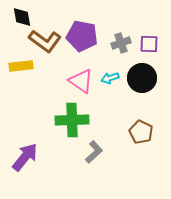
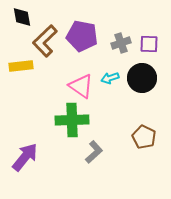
brown L-shape: rotated 100 degrees clockwise
pink triangle: moved 5 px down
brown pentagon: moved 3 px right, 5 px down
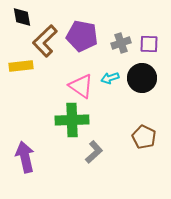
purple arrow: rotated 52 degrees counterclockwise
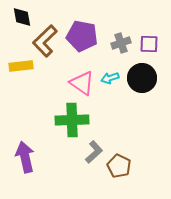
pink triangle: moved 1 px right, 3 px up
brown pentagon: moved 25 px left, 29 px down
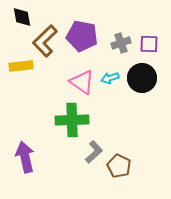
pink triangle: moved 1 px up
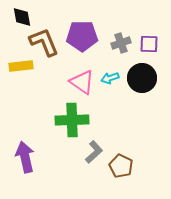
purple pentagon: rotated 12 degrees counterclockwise
brown L-shape: moved 1 px left, 1 px down; rotated 112 degrees clockwise
brown pentagon: moved 2 px right
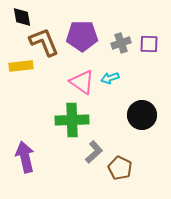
black circle: moved 37 px down
brown pentagon: moved 1 px left, 2 px down
